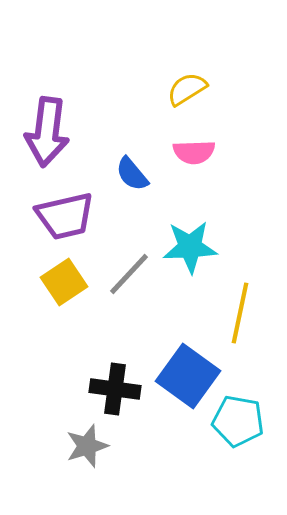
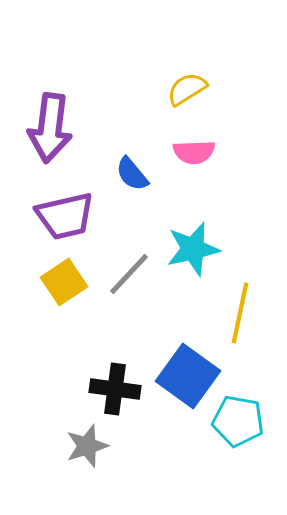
purple arrow: moved 3 px right, 4 px up
cyan star: moved 3 px right, 2 px down; rotated 10 degrees counterclockwise
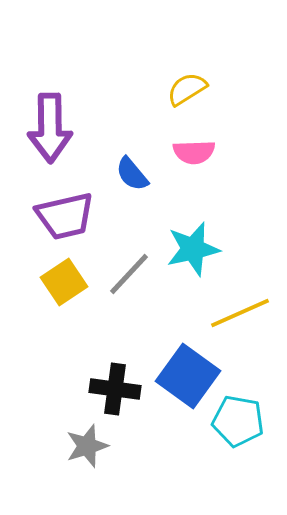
purple arrow: rotated 8 degrees counterclockwise
yellow line: rotated 54 degrees clockwise
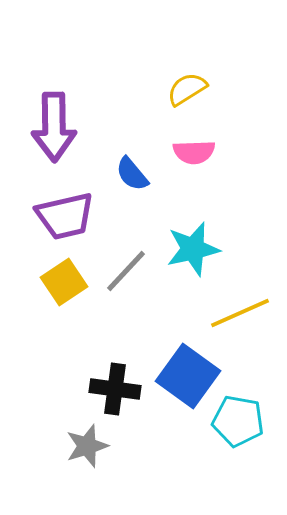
purple arrow: moved 4 px right, 1 px up
gray line: moved 3 px left, 3 px up
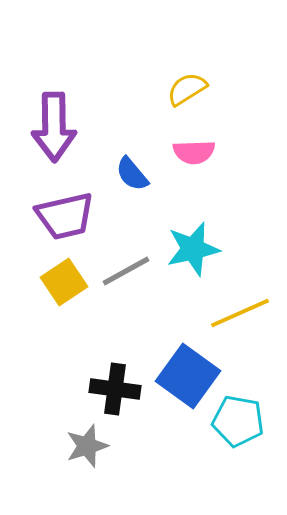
gray line: rotated 18 degrees clockwise
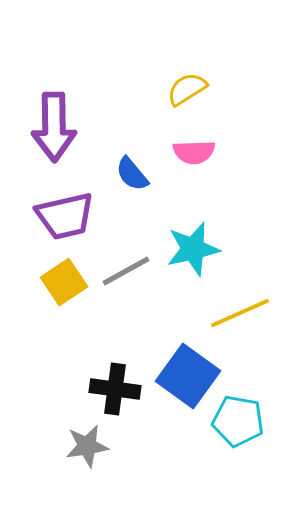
gray star: rotated 9 degrees clockwise
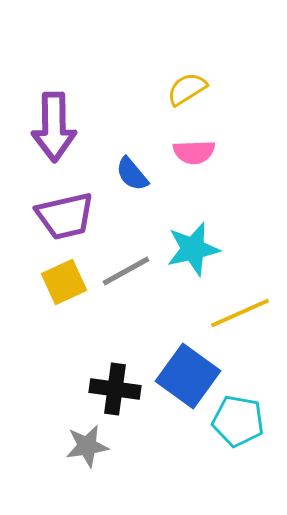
yellow square: rotated 9 degrees clockwise
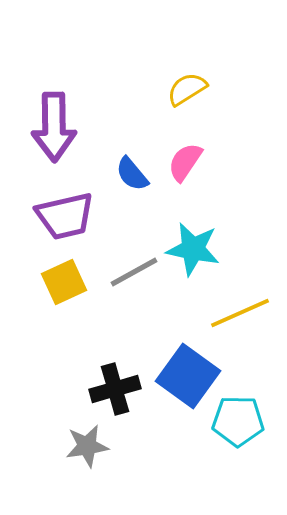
pink semicircle: moved 9 px left, 10 px down; rotated 126 degrees clockwise
cyan star: rotated 24 degrees clockwise
gray line: moved 8 px right, 1 px down
black cross: rotated 24 degrees counterclockwise
cyan pentagon: rotated 9 degrees counterclockwise
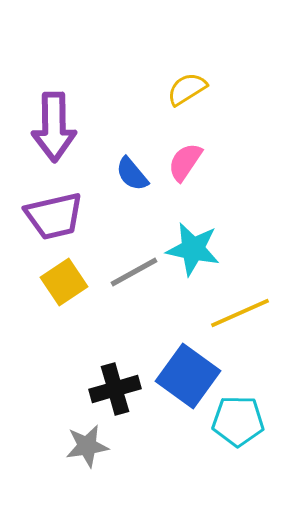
purple trapezoid: moved 11 px left
yellow square: rotated 9 degrees counterclockwise
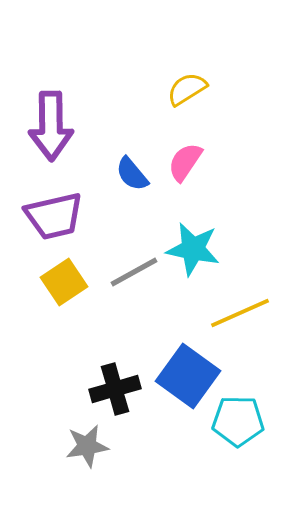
purple arrow: moved 3 px left, 1 px up
